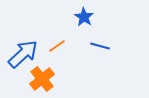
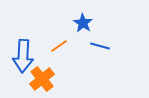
blue star: moved 1 px left, 6 px down
orange line: moved 2 px right
blue arrow: moved 2 px down; rotated 136 degrees clockwise
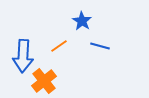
blue star: moved 1 px left, 2 px up
orange cross: moved 2 px right, 2 px down
